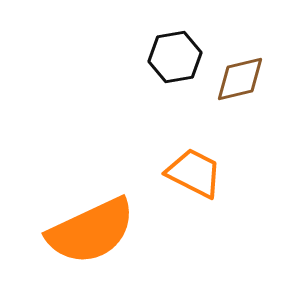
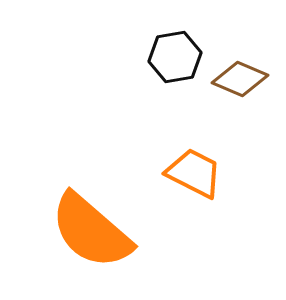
brown diamond: rotated 36 degrees clockwise
orange semicircle: rotated 66 degrees clockwise
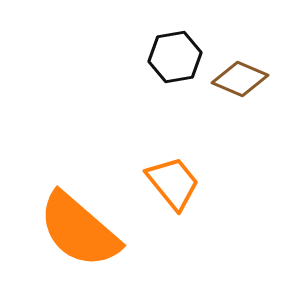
orange trapezoid: moved 21 px left, 10 px down; rotated 24 degrees clockwise
orange semicircle: moved 12 px left, 1 px up
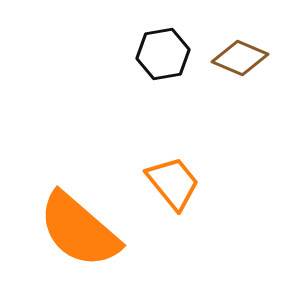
black hexagon: moved 12 px left, 3 px up
brown diamond: moved 21 px up
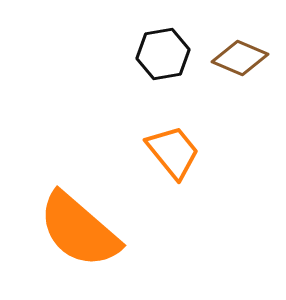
orange trapezoid: moved 31 px up
